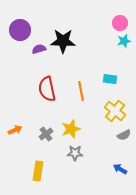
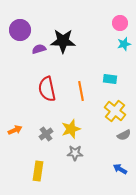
cyan star: moved 3 px down
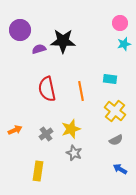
gray semicircle: moved 8 px left, 5 px down
gray star: moved 1 px left; rotated 21 degrees clockwise
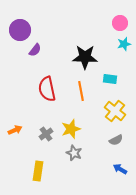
black star: moved 22 px right, 16 px down
purple semicircle: moved 4 px left, 1 px down; rotated 144 degrees clockwise
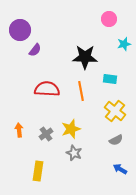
pink circle: moved 11 px left, 4 px up
red semicircle: rotated 105 degrees clockwise
orange arrow: moved 4 px right; rotated 72 degrees counterclockwise
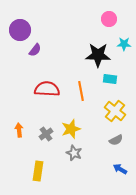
cyan star: rotated 16 degrees clockwise
black star: moved 13 px right, 2 px up
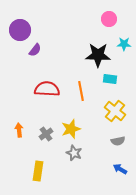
gray semicircle: moved 2 px right, 1 px down; rotated 16 degrees clockwise
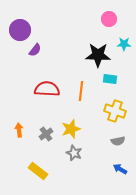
orange line: rotated 18 degrees clockwise
yellow cross: rotated 20 degrees counterclockwise
yellow rectangle: rotated 60 degrees counterclockwise
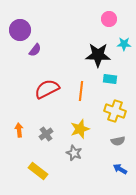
red semicircle: rotated 30 degrees counterclockwise
yellow star: moved 9 px right
